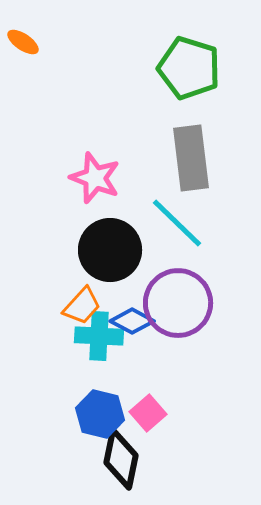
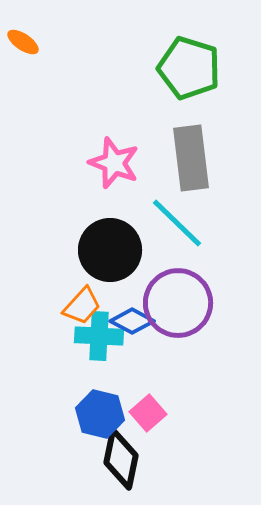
pink star: moved 19 px right, 15 px up
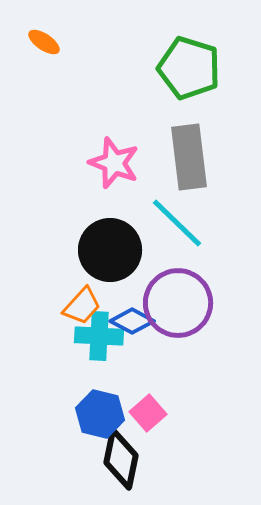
orange ellipse: moved 21 px right
gray rectangle: moved 2 px left, 1 px up
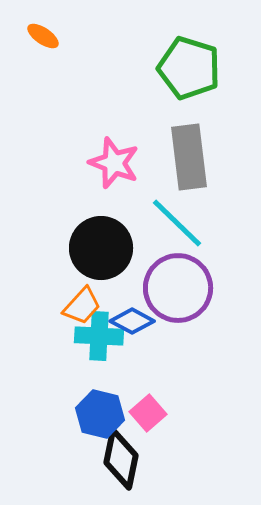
orange ellipse: moved 1 px left, 6 px up
black circle: moved 9 px left, 2 px up
purple circle: moved 15 px up
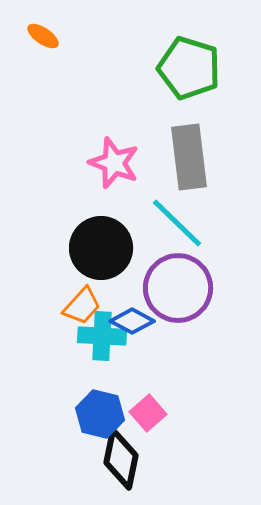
cyan cross: moved 3 px right
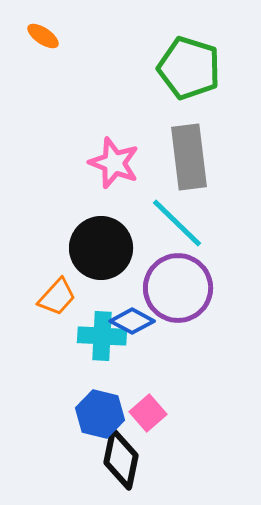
orange trapezoid: moved 25 px left, 9 px up
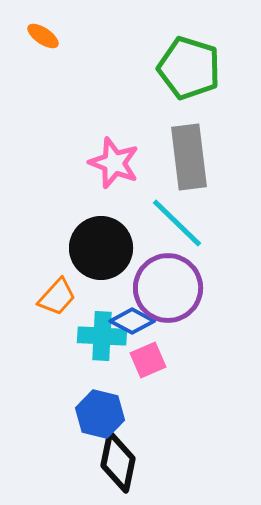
purple circle: moved 10 px left
pink square: moved 53 px up; rotated 18 degrees clockwise
black diamond: moved 3 px left, 3 px down
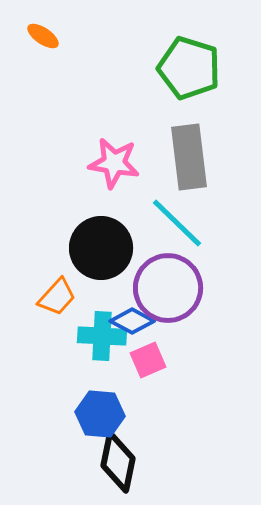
pink star: rotated 12 degrees counterclockwise
blue hexagon: rotated 9 degrees counterclockwise
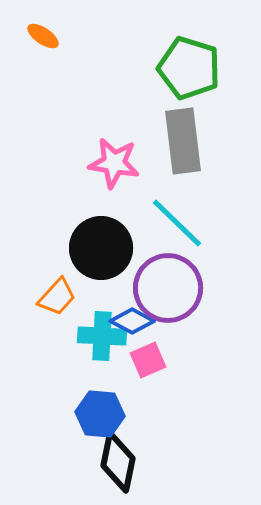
gray rectangle: moved 6 px left, 16 px up
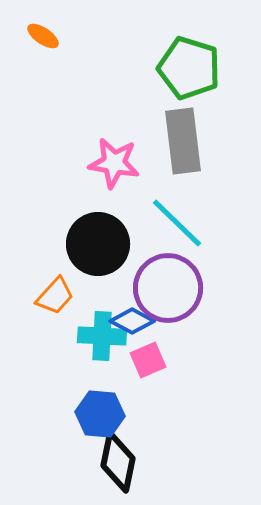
black circle: moved 3 px left, 4 px up
orange trapezoid: moved 2 px left, 1 px up
